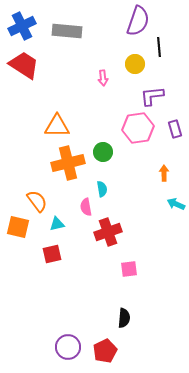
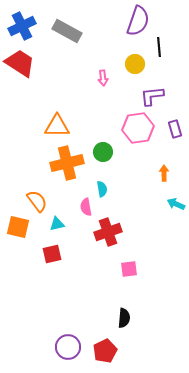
gray rectangle: rotated 24 degrees clockwise
red trapezoid: moved 4 px left, 2 px up
orange cross: moved 1 px left
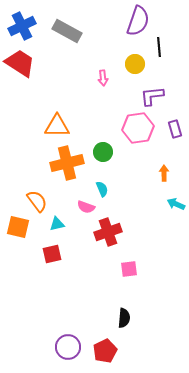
cyan semicircle: rotated 14 degrees counterclockwise
pink semicircle: rotated 60 degrees counterclockwise
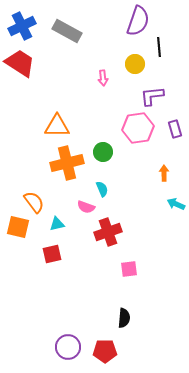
orange semicircle: moved 3 px left, 1 px down
red pentagon: rotated 25 degrees clockwise
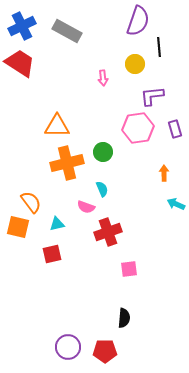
orange semicircle: moved 3 px left
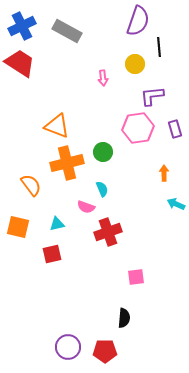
orange triangle: rotated 20 degrees clockwise
orange semicircle: moved 17 px up
pink square: moved 7 px right, 8 px down
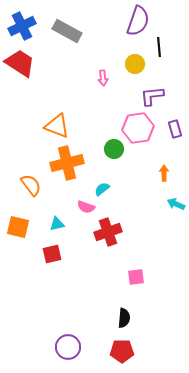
green circle: moved 11 px right, 3 px up
cyan semicircle: rotated 105 degrees counterclockwise
red pentagon: moved 17 px right
